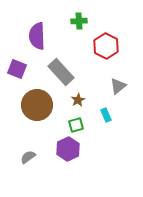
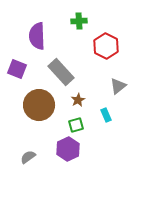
brown circle: moved 2 px right
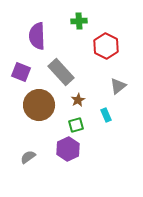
purple square: moved 4 px right, 3 px down
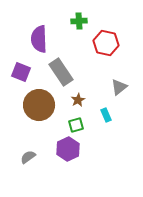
purple semicircle: moved 2 px right, 3 px down
red hexagon: moved 3 px up; rotated 15 degrees counterclockwise
gray rectangle: rotated 8 degrees clockwise
gray triangle: moved 1 px right, 1 px down
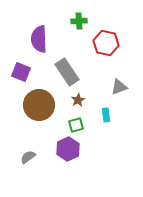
gray rectangle: moved 6 px right
gray triangle: rotated 18 degrees clockwise
cyan rectangle: rotated 16 degrees clockwise
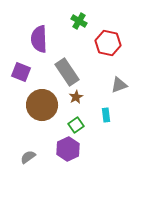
green cross: rotated 35 degrees clockwise
red hexagon: moved 2 px right
gray triangle: moved 2 px up
brown star: moved 2 px left, 3 px up
brown circle: moved 3 px right
green square: rotated 21 degrees counterclockwise
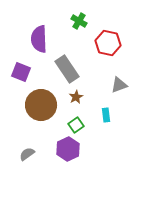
gray rectangle: moved 3 px up
brown circle: moved 1 px left
gray semicircle: moved 1 px left, 3 px up
